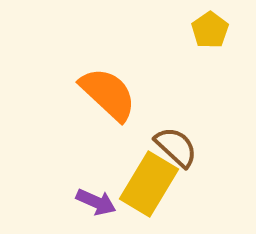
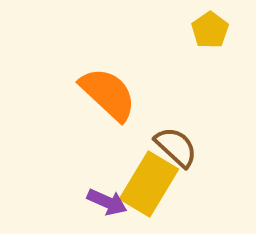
purple arrow: moved 11 px right
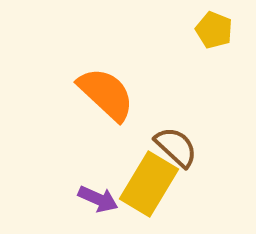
yellow pentagon: moved 4 px right; rotated 15 degrees counterclockwise
orange semicircle: moved 2 px left
purple arrow: moved 9 px left, 3 px up
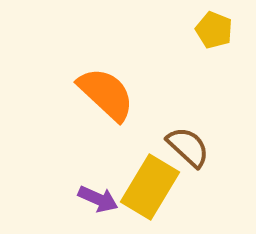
brown semicircle: moved 12 px right
yellow rectangle: moved 1 px right, 3 px down
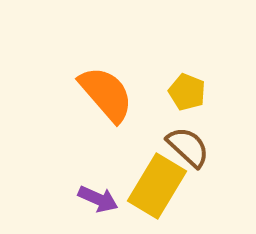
yellow pentagon: moved 27 px left, 62 px down
orange semicircle: rotated 6 degrees clockwise
yellow rectangle: moved 7 px right, 1 px up
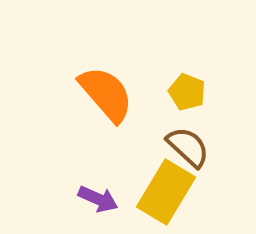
yellow rectangle: moved 9 px right, 6 px down
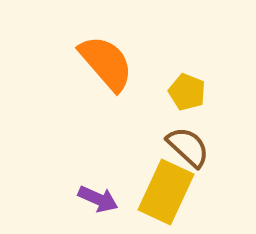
orange semicircle: moved 31 px up
yellow rectangle: rotated 6 degrees counterclockwise
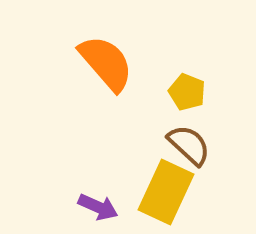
brown semicircle: moved 1 px right, 2 px up
purple arrow: moved 8 px down
